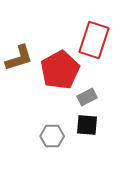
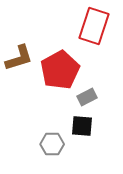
red rectangle: moved 14 px up
black square: moved 5 px left, 1 px down
gray hexagon: moved 8 px down
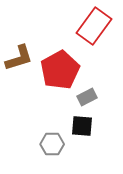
red rectangle: rotated 18 degrees clockwise
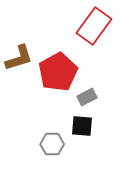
red pentagon: moved 2 px left, 2 px down
